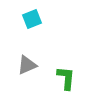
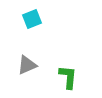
green L-shape: moved 2 px right, 1 px up
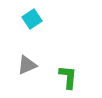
cyan square: rotated 12 degrees counterclockwise
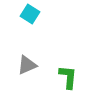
cyan square: moved 2 px left, 5 px up; rotated 24 degrees counterclockwise
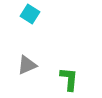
green L-shape: moved 1 px right, 2 px down
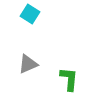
gray triangle: moved 1 px right, 1 px up
